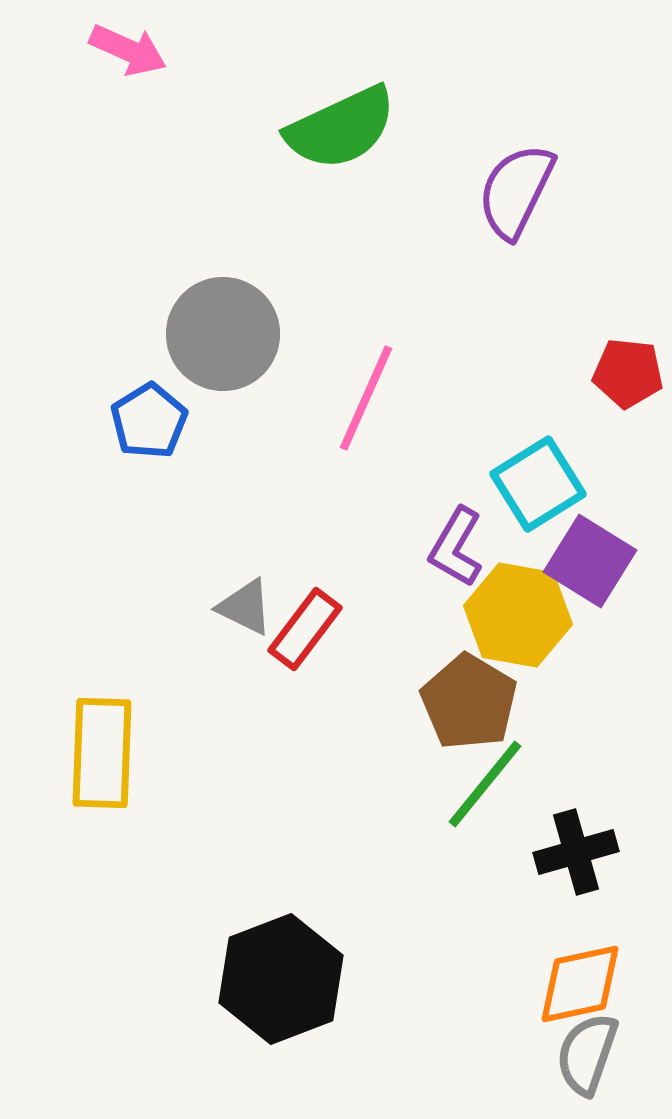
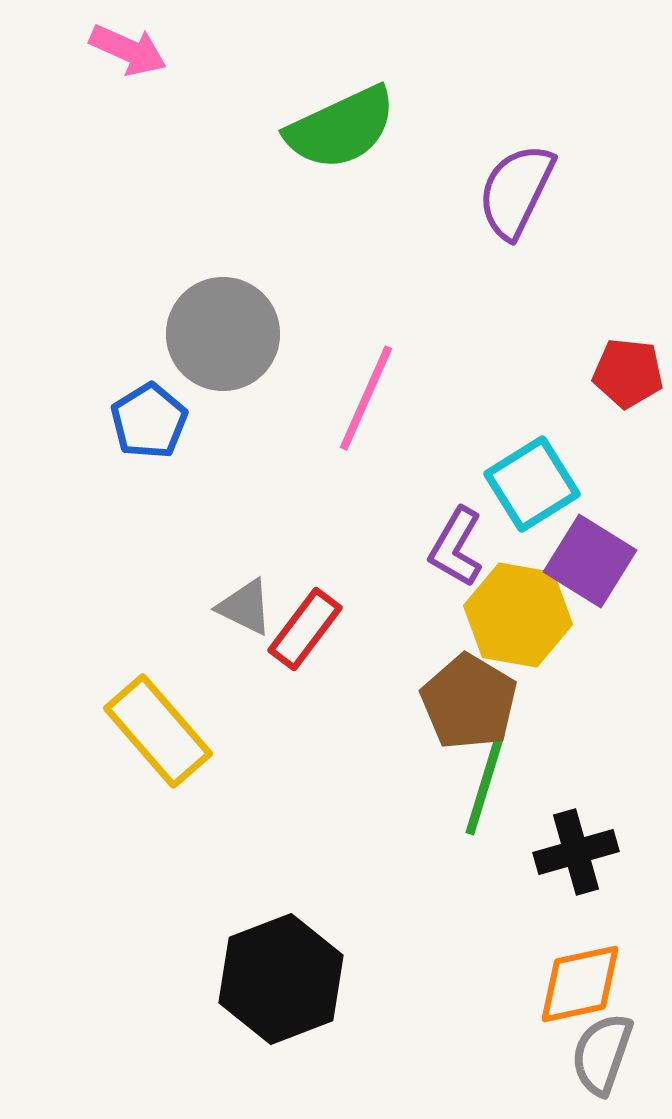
cyan square: moved 6 px left
yellow rectangle: moved 56 px right, 22 px up; rotated 43 degrees counterclockwise
green line: rotated 22 degrees counterclockwise
gray semicircle: moved 15 px right
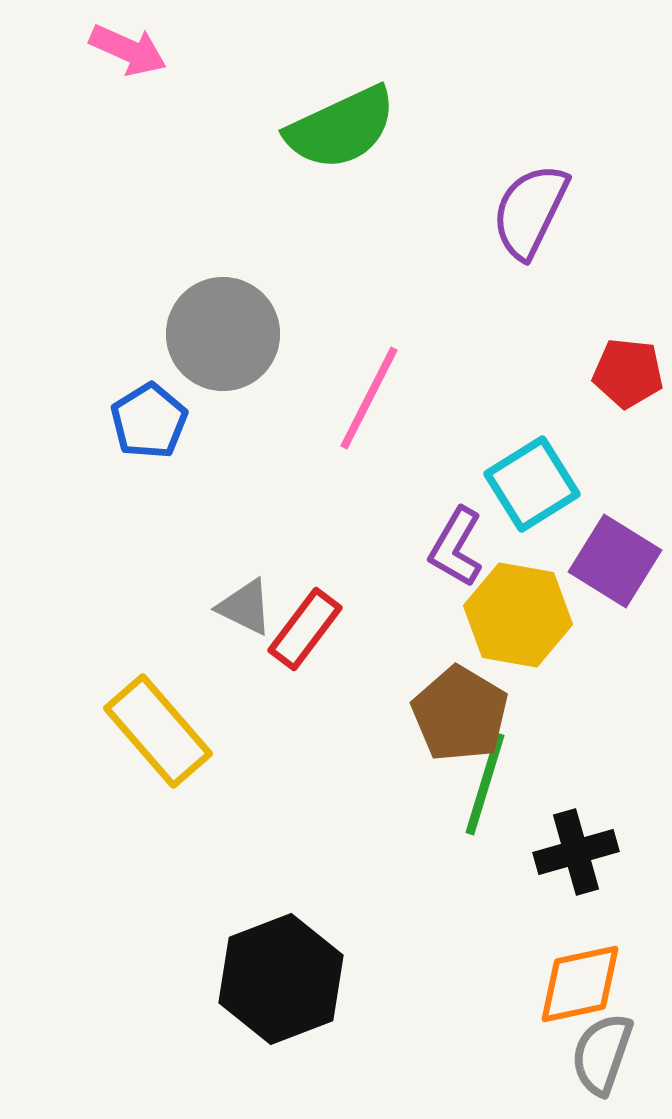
purple semicircle: moved 14 px right, 20 px down
pink line: moved 3 px right; rotated 3 degrees clockwise
purple square: moved 25 px right
brown pentagon: moved 9 px left, 12 px down
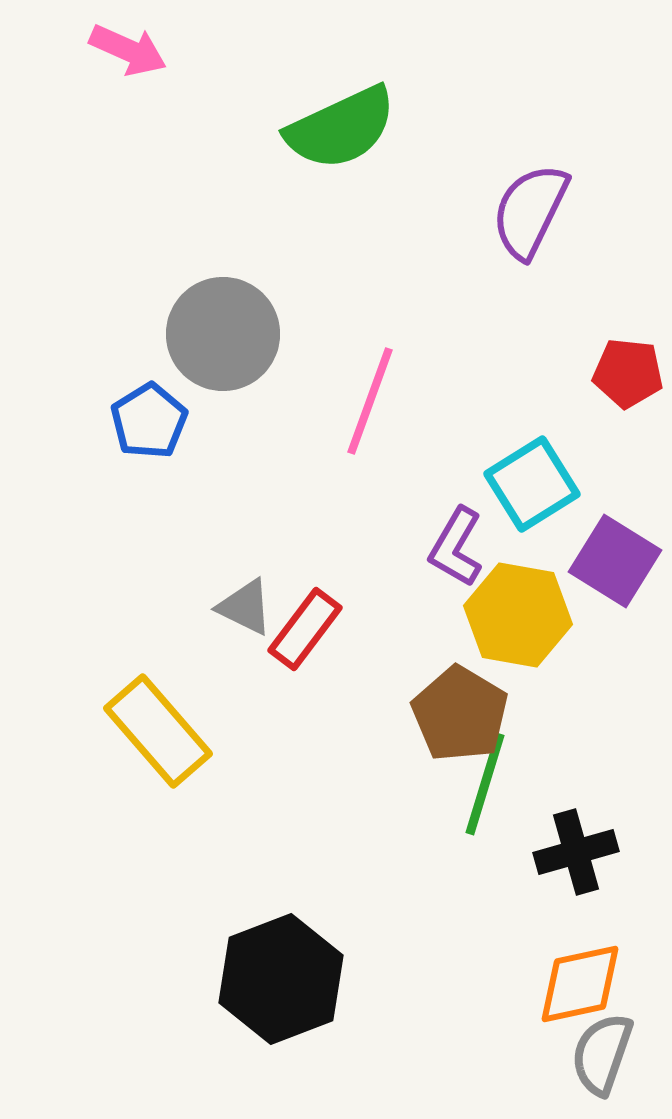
pink line: moved 1 px right, 3 px down; rotated 7 degrees counterclockwise
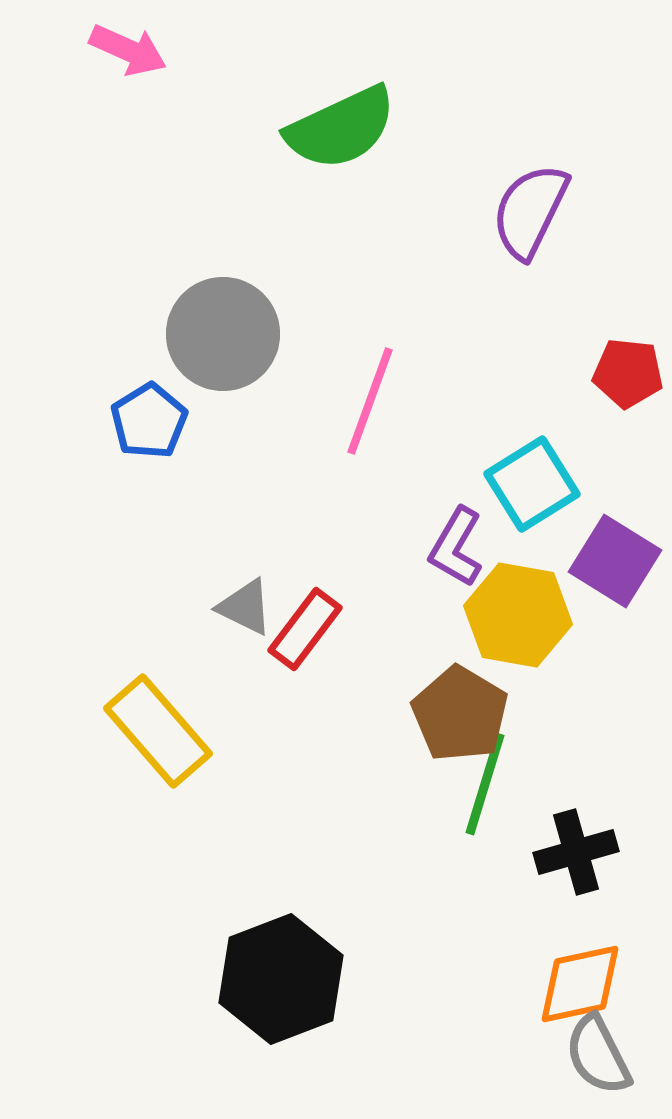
gray semicircle: moved 4 px left, 1 px down; rotated 46 degrees counterclockwise
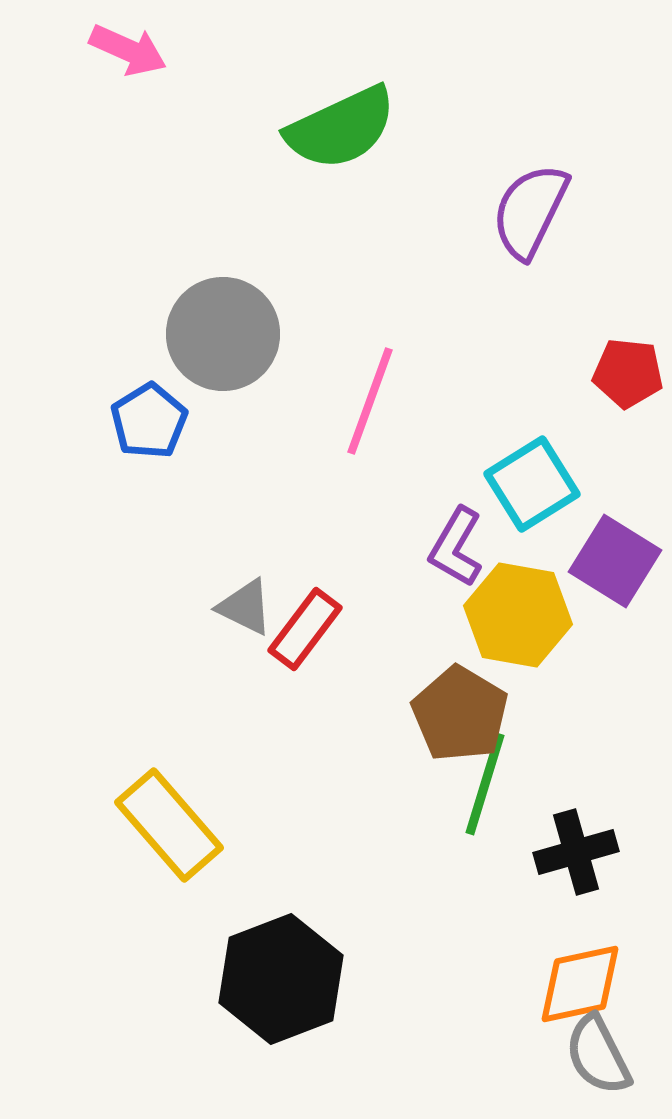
yellow rectangle: moved 11 px right, 94 px down
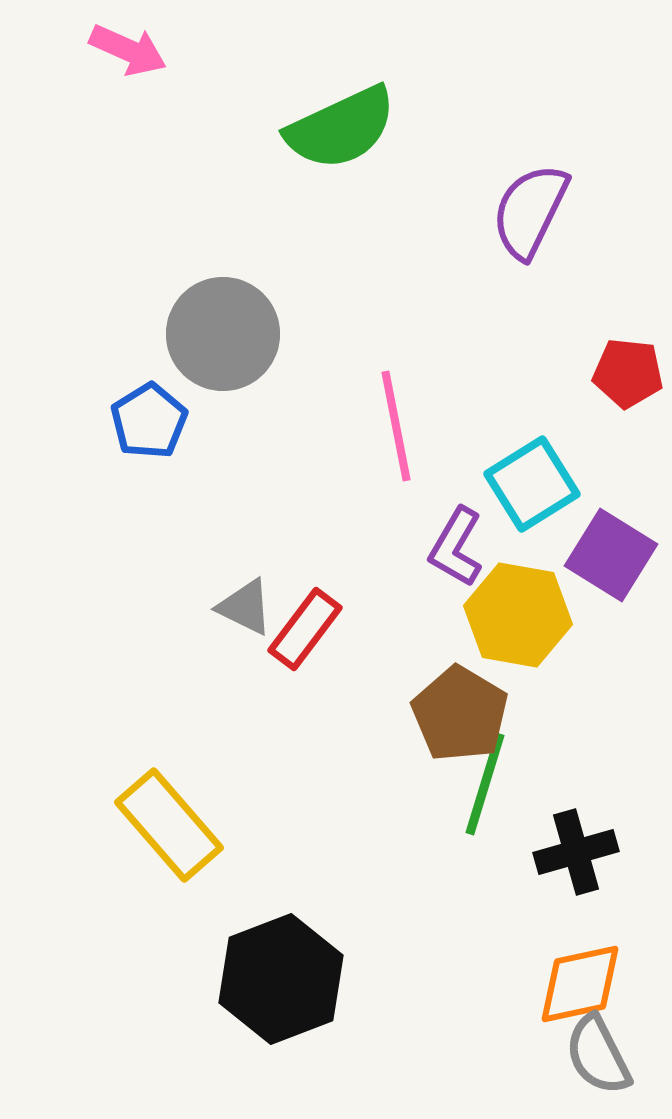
pink line: moved 26 px right, 25 px down; rotated 31 degrees counterclockwise
purple square: moved 4 px left, 6 px up
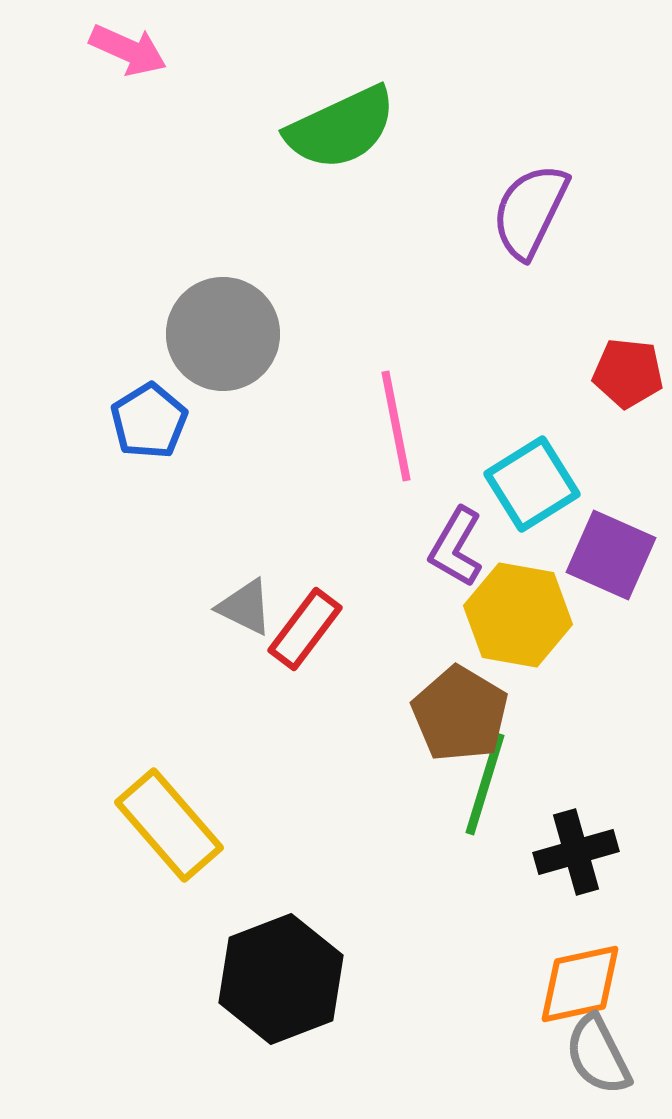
purple square: rotated 8 degrees counterclockwise
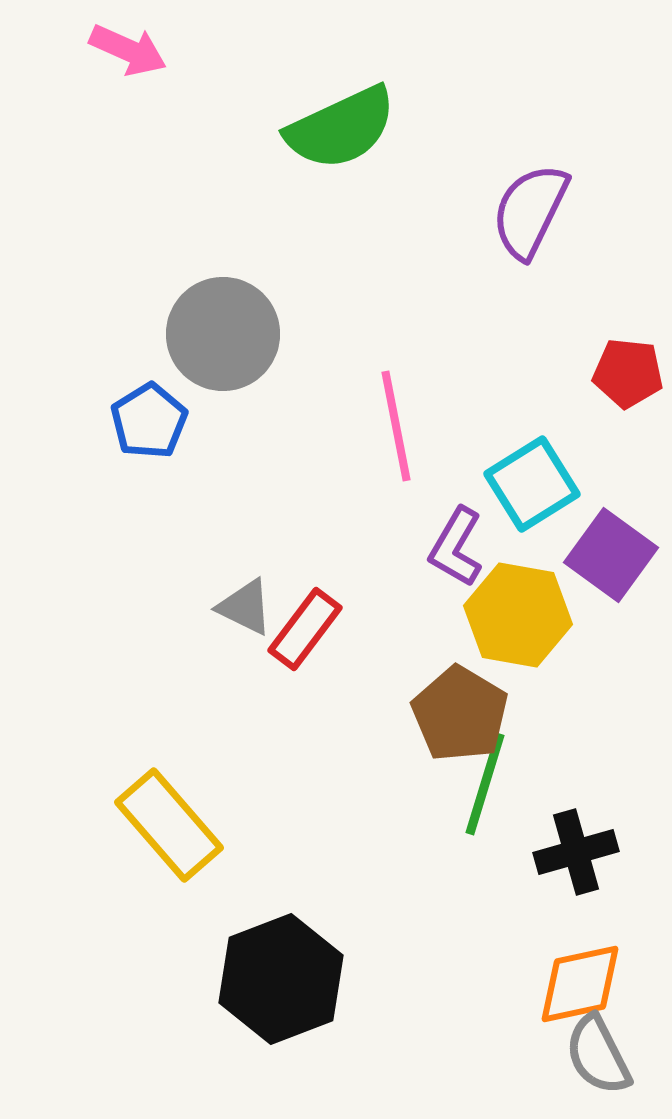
purple square: rotated 12 degrees clockwise
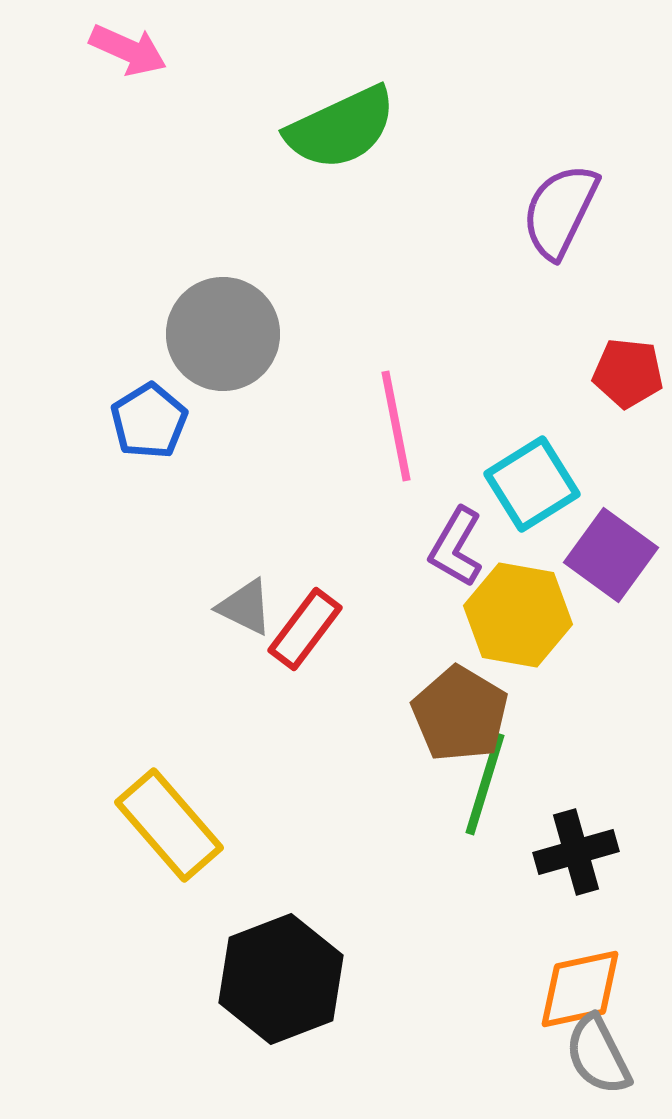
purple semicircle: moved 30 px right
orange diamond: moved 5 px down
